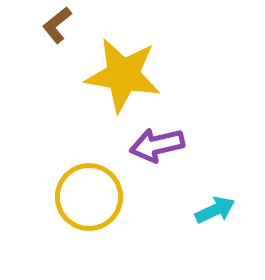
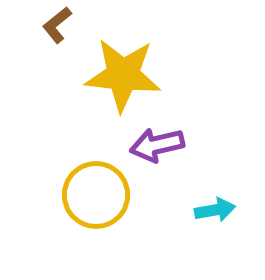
yellow star: rotated 4 degrees counterclockwise
yellow circle: moved 7 px right, 2 px up
cyan arrow: rotated 15 degrees clockwise
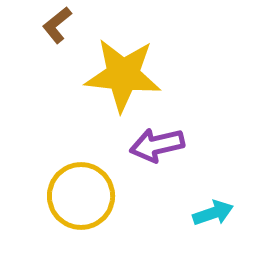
yellow circle: moved 15 px left, 1 px down
cyan arrow: moved 2 px left, 3 px down; rotated 9 degrees counterclockwise
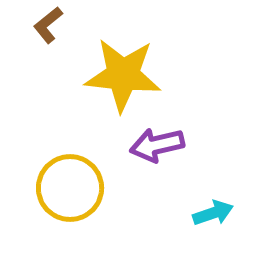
brown L-shape: moved 9 px left
yellow circle: moved 11 px left, 8 px up
